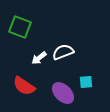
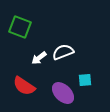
cyan square: moved 1 px left, 2 px up
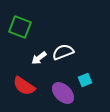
cyan square: rotated 16 degrees counterclockwise
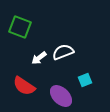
purple ellipse: moved 2 px left, 3 px down
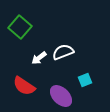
green square: rotated 20 degrees clockwise
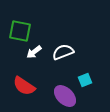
green square: moved 4 px down; rotated 30 degrees counterclockwise
white arrow: moved 5 px left, 6 px up
purple ellipse: moved 4 px right
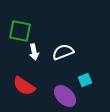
white arrow: rotated 63 degrees counterclockwise
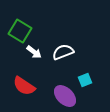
green square: rotated 20 degrees clockwise
white arrow: rotated 42 degrees counterclockwise
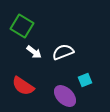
green square: moved 2 px right, 5 px up
red semicircle: moved 1 px left
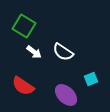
green square: moved 2 px right
white semicircle: rotated 125 degrees counterclockwise
cyan square: moved 6 px right, 1 px up
purple ellipse: moved 1 px right, 1 px up
